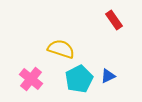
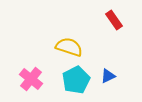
yellow semicircle: moved 8 px right, 2 px up
cyan pentagon: moved 3 px left, 1 px down
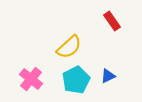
red rectangle: moved 2 px left, 1 px down
yellow semicircle: rotated 120 degrees clockwise
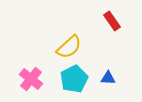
blue triangle: moved 2 px down; rotated 28 degrees clockwise
cyan pentagon: moved 2 px left, 1 px up
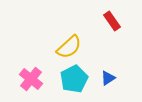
blue triangle: rotated 35 degrees counterclockwise
